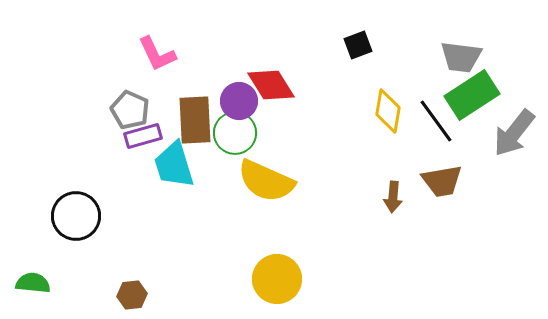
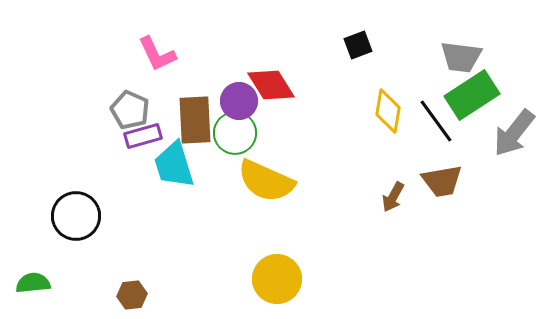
brown arrow: rotated 24 degrees clockwise
green semicircle: rotated 12 degrees counterclockwise
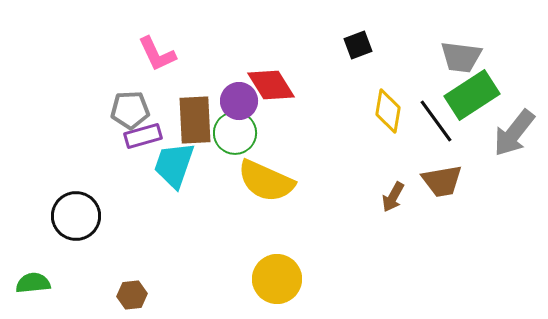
gray pentagon: rotated 27 degrees counterclockwise
cyan trapezoid: rotated 36 degrees clockwise
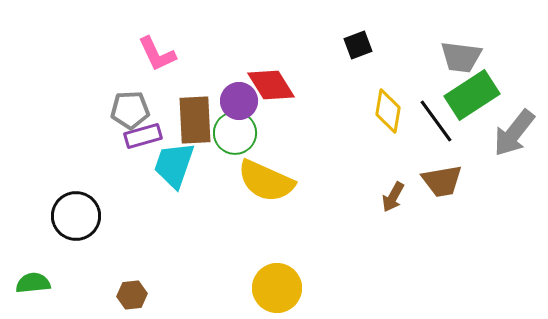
yellow circle: moved 9 px down
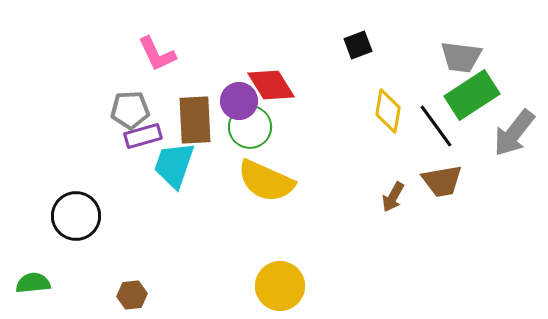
black line: moved 5 px down
green circle: moved 15 px right, 6 px up
yellow circle: moved 3 px right, 2 px up
